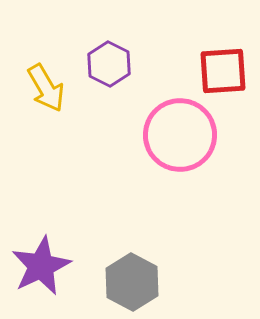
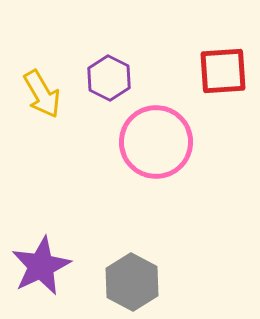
purple hexagon: moved 14 px down
yellow arrow: moved 4 px left, 6 px down
pink circle: moved 24 px left, 7 px down
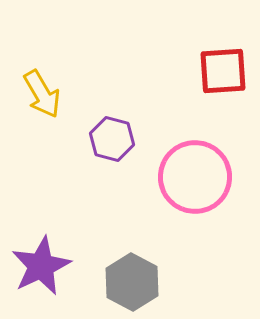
purple hexagon: moved 3 px right, 61 px down; rotated 12 degrees counterclockwise
pink circle: moved 39 px right, 35 px down
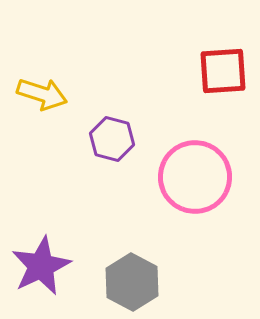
yellow arrow: rotated 42 degrees counterclockwise
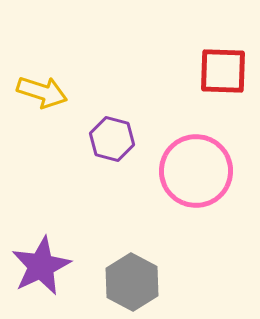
red square: rotated 6 degrees clockwise
yellow arrow: moved 2 px up
pink circle: moved 1 px right, 6 px up
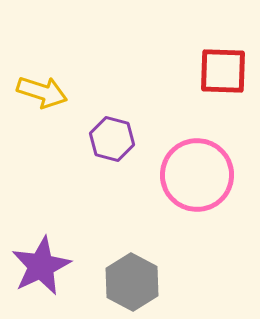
pink circle: moved 1 px right, 4 px down
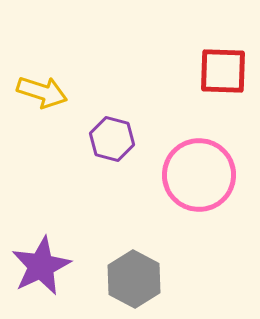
pink circle: moved 2 px right
gray hexagon: moved 2 px right, 3 px up
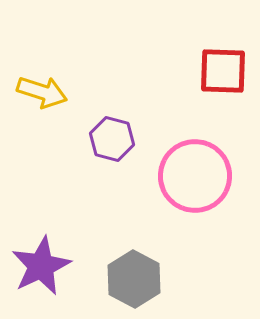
pink circle: moved 4 px left, 1 px down
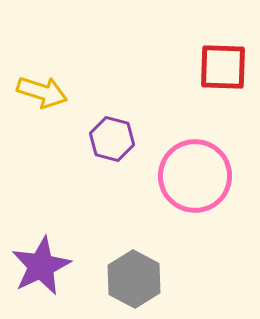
red square: moved 4 px up
